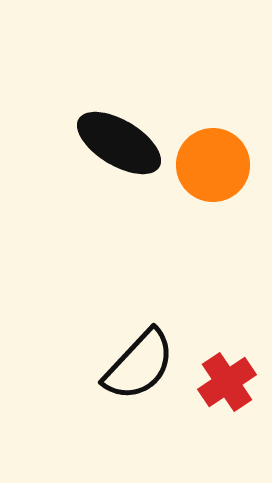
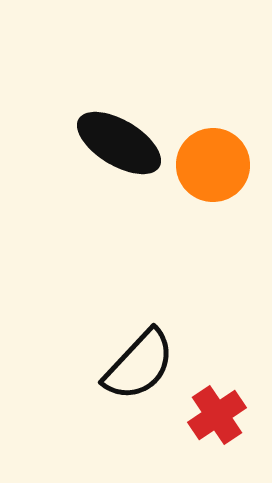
red cross: moved 10 px left, 33 px down
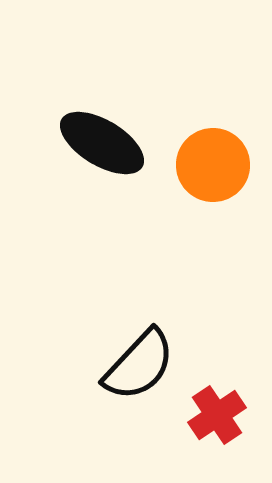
black ellipse: moved 17 px left
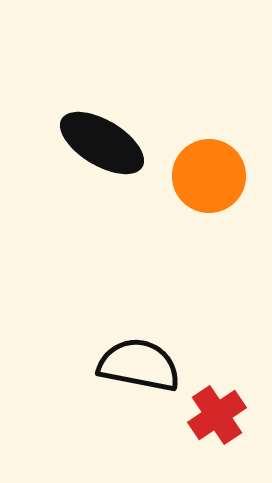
orange circle: moved 4 px left, 11 px down
black semicircle: rotated 122 degrees counterclockwise
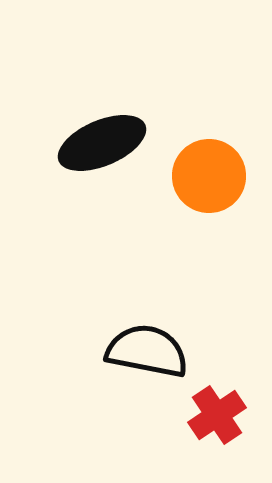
black ellipse: rotated 54 degrees counterclockwise
black semicircle: moved 8 px right, 14 px up
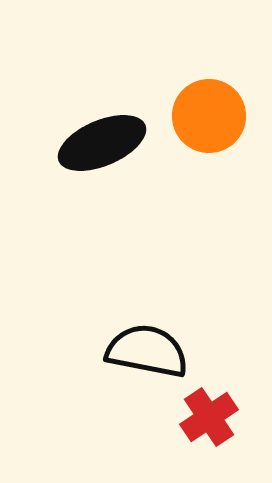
orange circle: moved 60 px up
red cross: moved 8 px left, 2 px down
